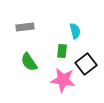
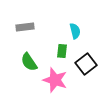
pink star: moved 8 px left; rotated 10 degrees clockwise
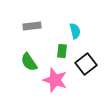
gray rectangle: moved 7 px right, 1 px up
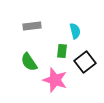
black square: moved 1 px left, 2 px up
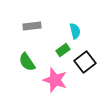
green rectangle: moved 1 px right, 1 px up; rotated 48 degrees clockwise
green semicircle: moved 2 px left
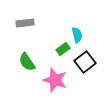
gray rectangle: moved 7 px left, 3 px up
cyan semicircle: moved 2 px right, 4 px down
green rectangle: moved 1 px up
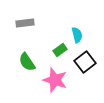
green rectangle: moved 3 px left, 1 px down
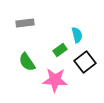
pink star: rotated 15 degrees counterclockwise
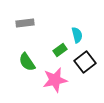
pink star: rotated 15 degrees counterclockwise
